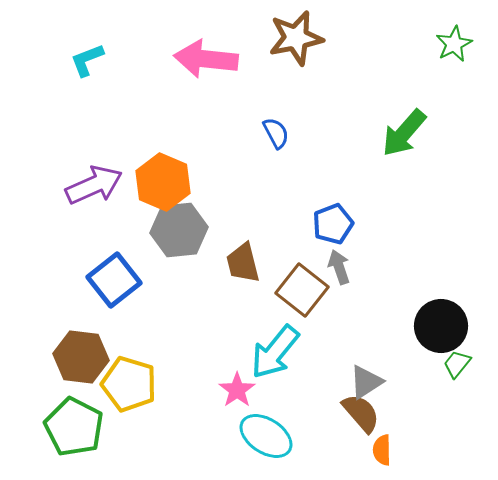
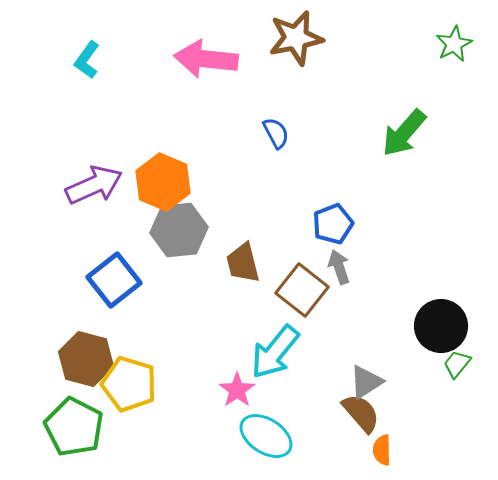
cyan L-shape: rotated 33 degrees counterclockwise
brown hexagon: moved 5 px right, 2 px down; rotated 8 degrees clockwise
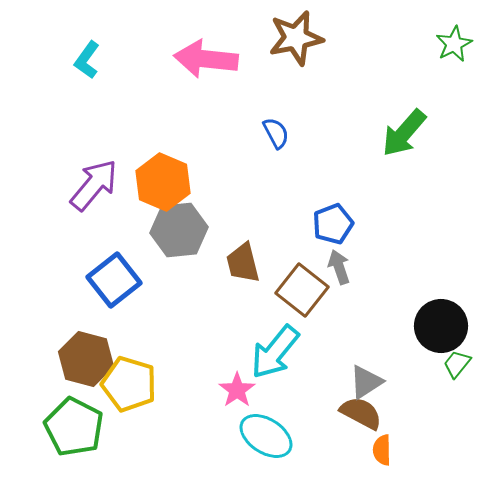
purple arrow: rotated 26 degrees counterclockwise
brown semicircle: rotated 21 degrees counterclockwise
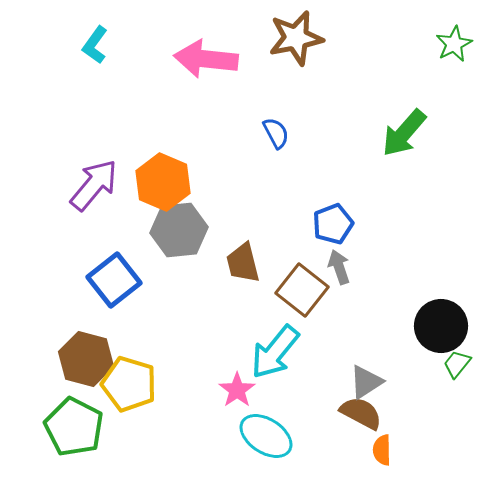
cyan L-shape: moved 8 px right, 15 px up
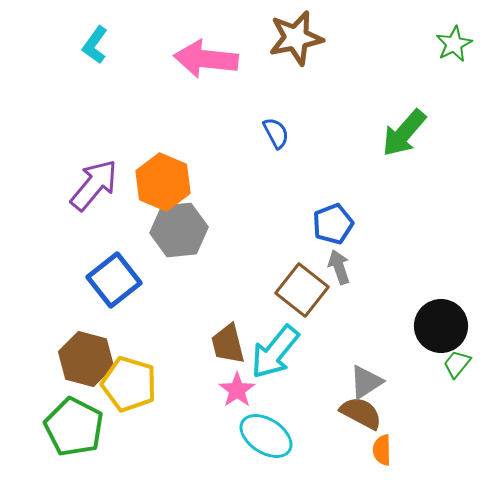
brown trapezoid: moved 15 px left, 81 px down
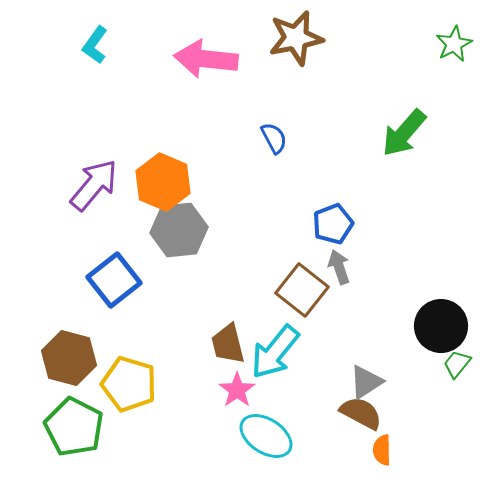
blue semicircle: moved 2 px left, 5 px down
brown hexagon: moved 17 px left, 1 px up
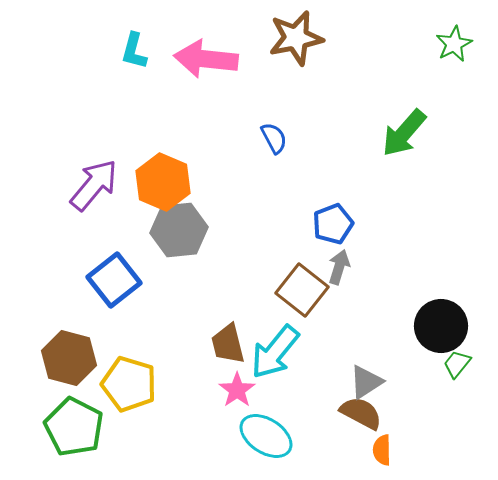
cyan L-shape: moved 39 px right, 6 px down; rotated 21 degrees counterclockwise
gray arrow: rotated 36 degrees clockwise
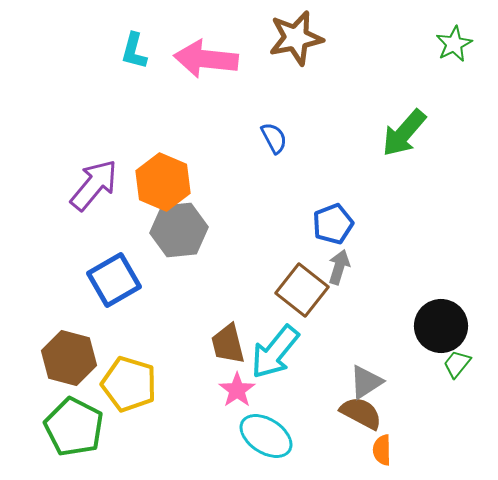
blue square: rotated 8 degrees clockwise
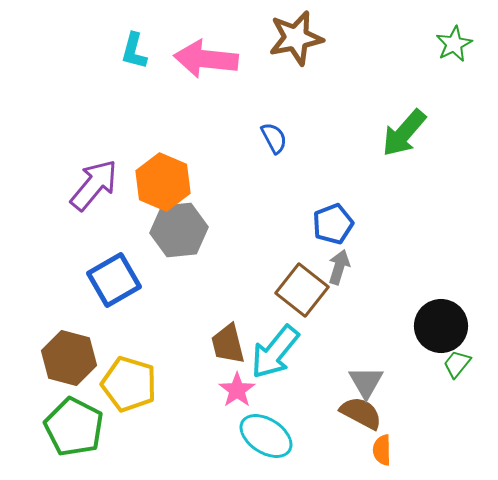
gray triangle: rotated 27 degrees counterclockwise
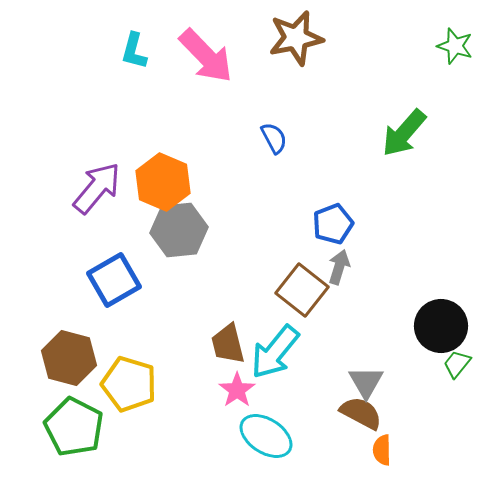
green star: moved 1 px right, 2 px down; rotated 27 degrees counterclockwise
pink arrow: moved 3 px up; rotated 140 degrees counterclockwise
purple arrow: moved 3 px right, 3 px down
